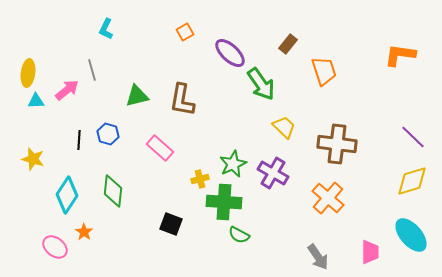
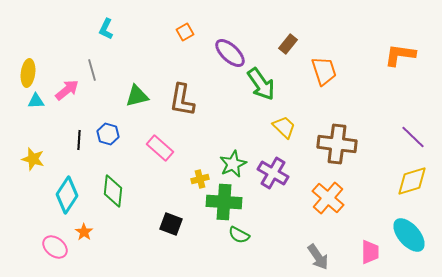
cyan ellipse: moved 2 px left
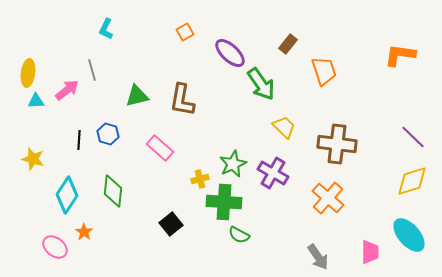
black square: rotated 30 degrees clockwise
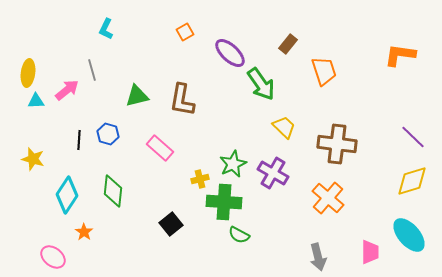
pink ellipse: moved 2 px left, 10 px down
gray arrow: rotated 20 degrees clockwise
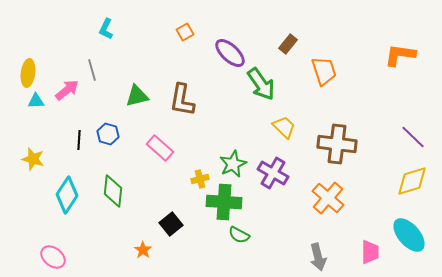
orange star: moved 59 px right, 18 px down
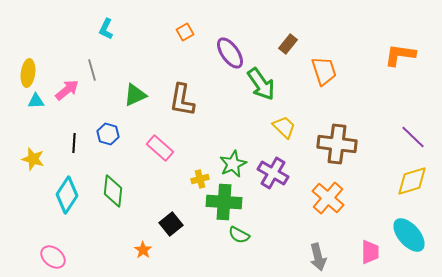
purple ellipse: rotated 12 degrees clockwise
green triangle: moved 2 px left, 1 px up; rotated 10 degrees counterclockwise
black line: moved 5 px left, 3 px down
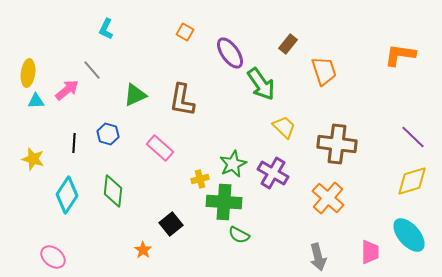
orange square: rotated 30 degrees counterclockwise
gray line: rotated 25 degrees counterclockwise
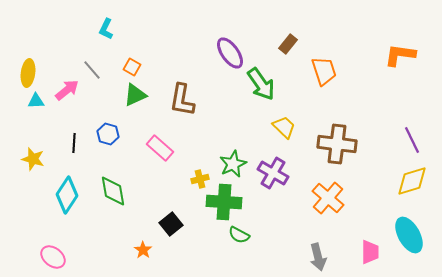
orange square: moved 53 px left, 35 px down
purple line: moved 1 px left, 3 px down; rotated 20 degrees clockwise
green diamond: rotated 16 degrees counterclockwise
cyan ellipse: rotated 12 degrees clockwise
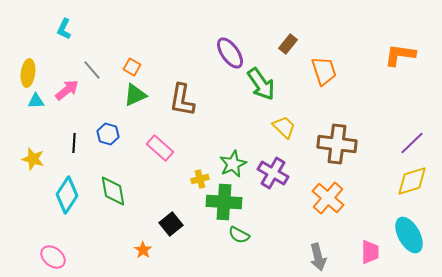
cyan L-shape: moved 42 px left
purple line: moved 3 px down; rotated 72 degrees clockwise
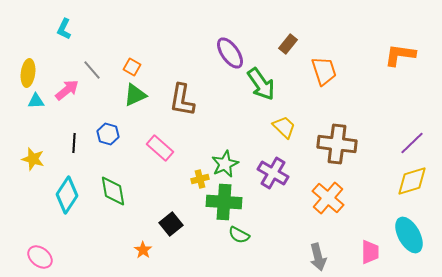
green star: moved 8 px left
pink ellipse: moved 13 px left
